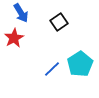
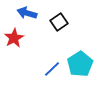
blue arrow: moved 6 px right; rotated 138 degrees clockwise
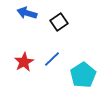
red star: moved 10 px right, 24 px down
cyan pentagon: moved 3 px right, 11 px down
blue line: moved 10 px up
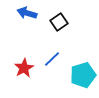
red star: moved 6 px down
cyan pentagon: rotated 15 degrees clockwise
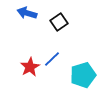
red star: moved 6 px right, 1 px up
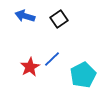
blue arrow: moved 2 px left, 3 px down
black square: moved 3 px up
cyan pentagon: rotated 10 degrees counterclockwise
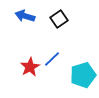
cyan pentagon: rotated 10 degrees clockwise
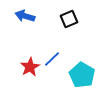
black square: moved 10 px right; rotated 12 degrees clockwise
cyan pentagon: moved 1 px left; rotated 25 degrees counterclockwise
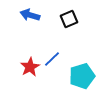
blue arrow: moved 5 px right, 1 px up
cyan pentagon: moved 1 px down; rotated 25 degrees clockwise
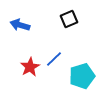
blue arrow: moved 10 px left, 10 px down
blue line: moved 2 px right
